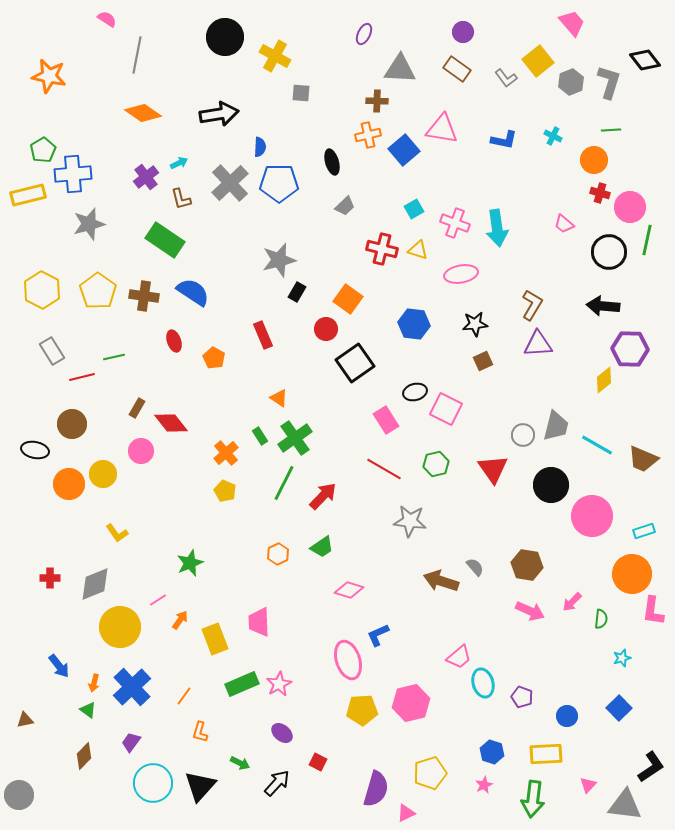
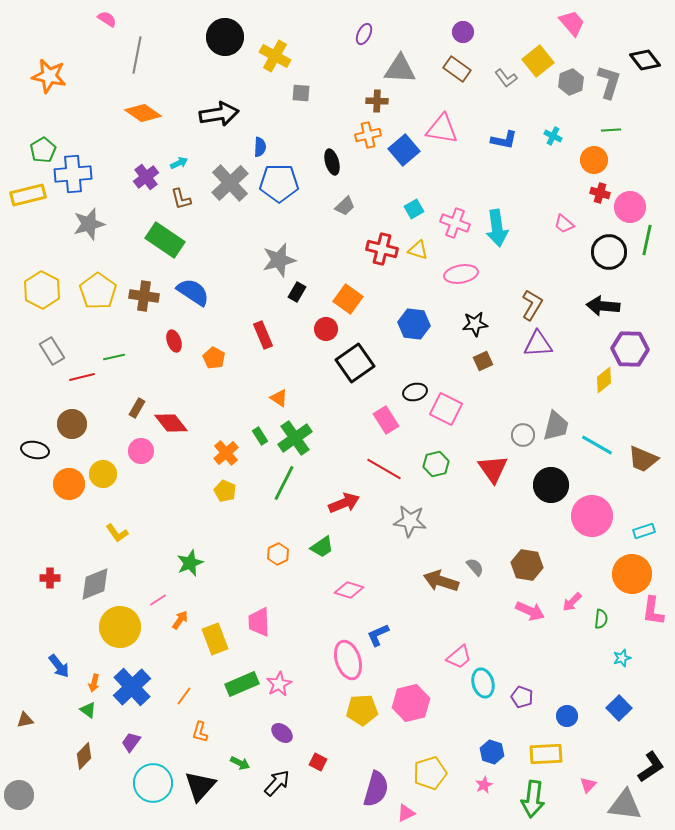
red arrow at (323, 496): moved 21 px right, 7 px down; rotated 24 degrees clockwise
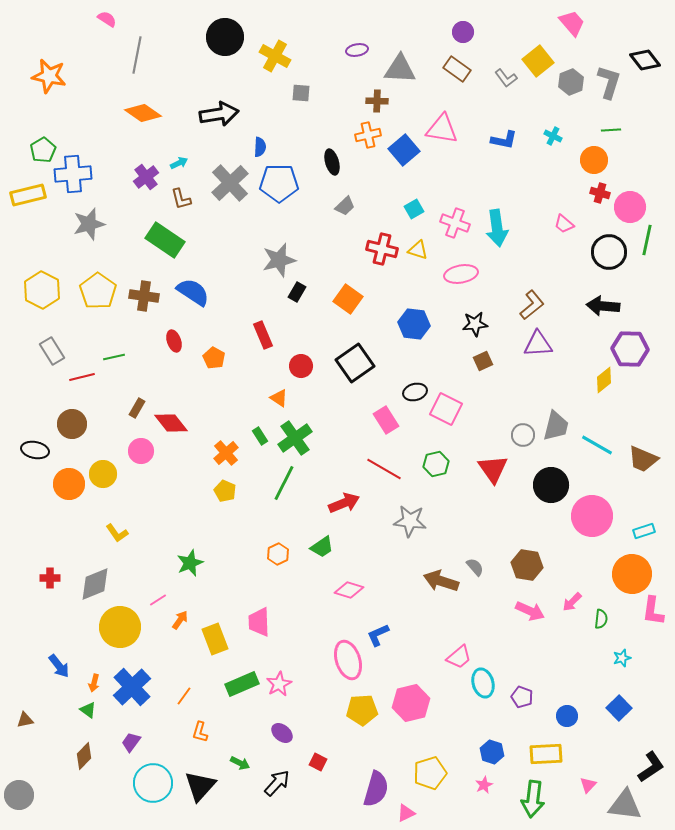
purple ellipse at (364, 34): moved 7 px left, 16 px down; rotated 55 degrees clockwise
brown L-shape at (532, 305): rotated 20 degrees clockwise
red circle at (326, 329): moved 25 px left, 37 px down
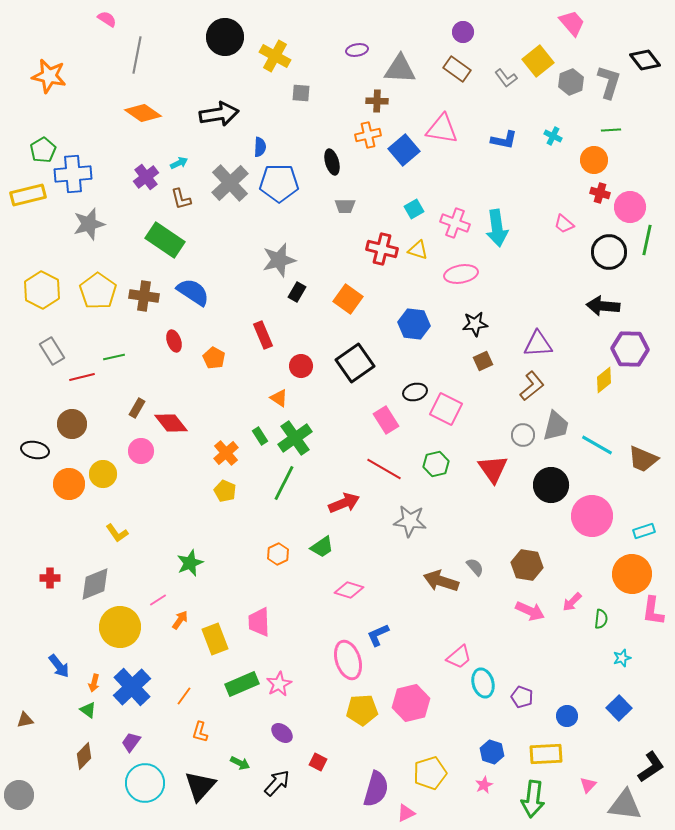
gray trapezoid at (345, 206): rotated 45 degrees clockwise
brown L-shape at (532, 305): moved 81 px down
cyan circle at (153, 783): moved 8 px left
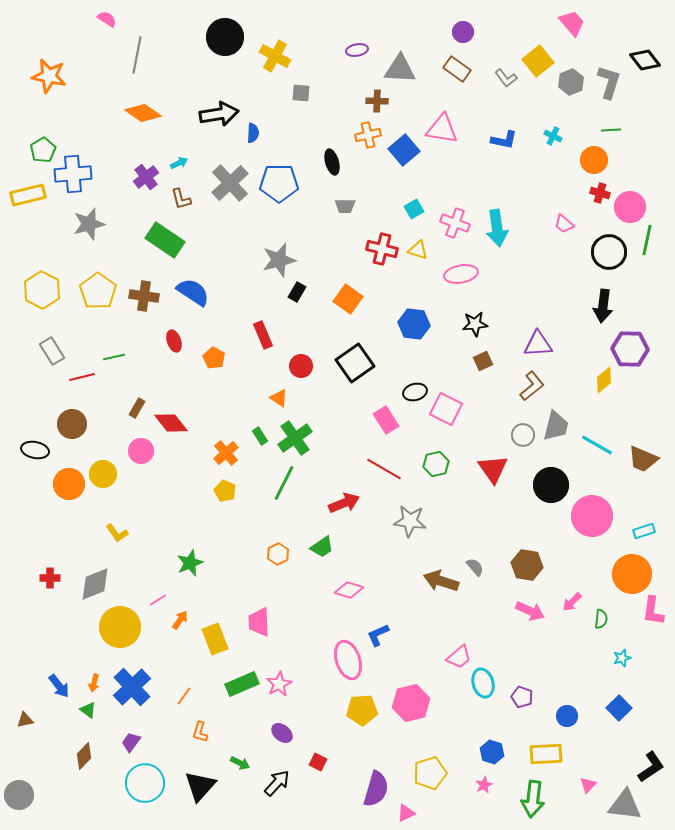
blue semicircle at (260, 147): moved 7 px left, 14 px up
black arrow at (603, 306): rotated 88 degrees counterclockwise
blue arrow at (59, 666): moved 20 px down
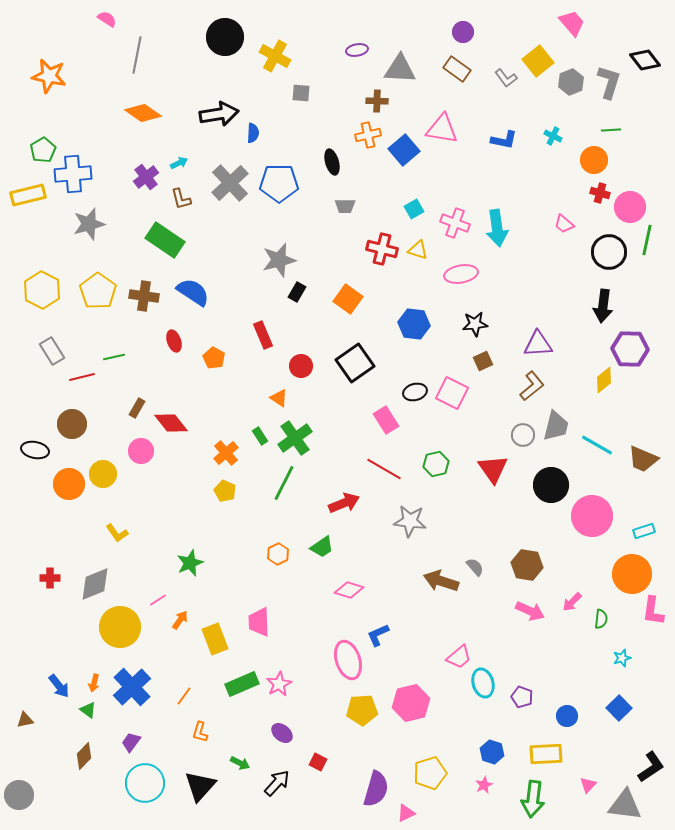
pink square at (446, 409): moved 6 px right, 16 px up
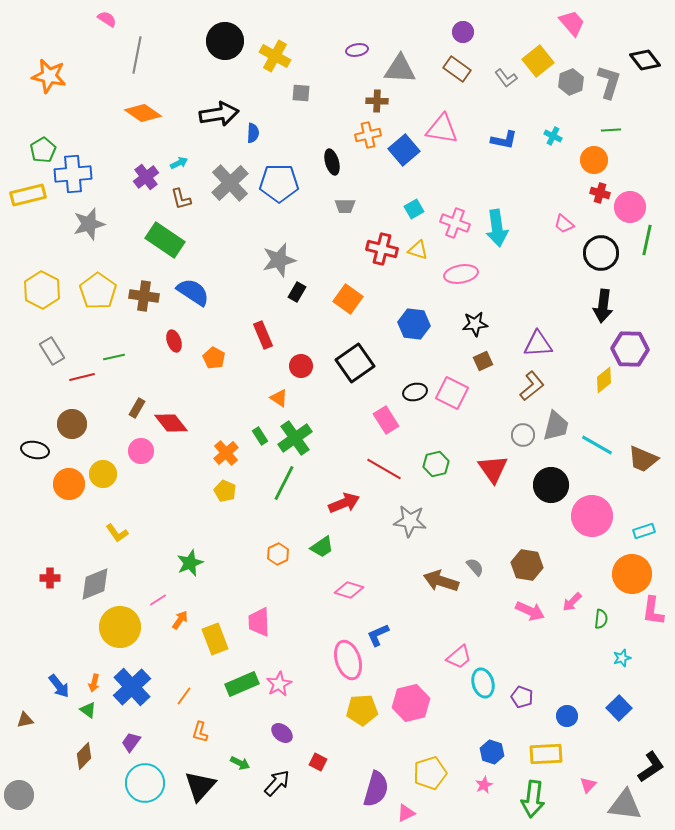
black circle at (225, 37): moved 4 px down
black circle at (609, 252): moved 8 px left, 1 px down
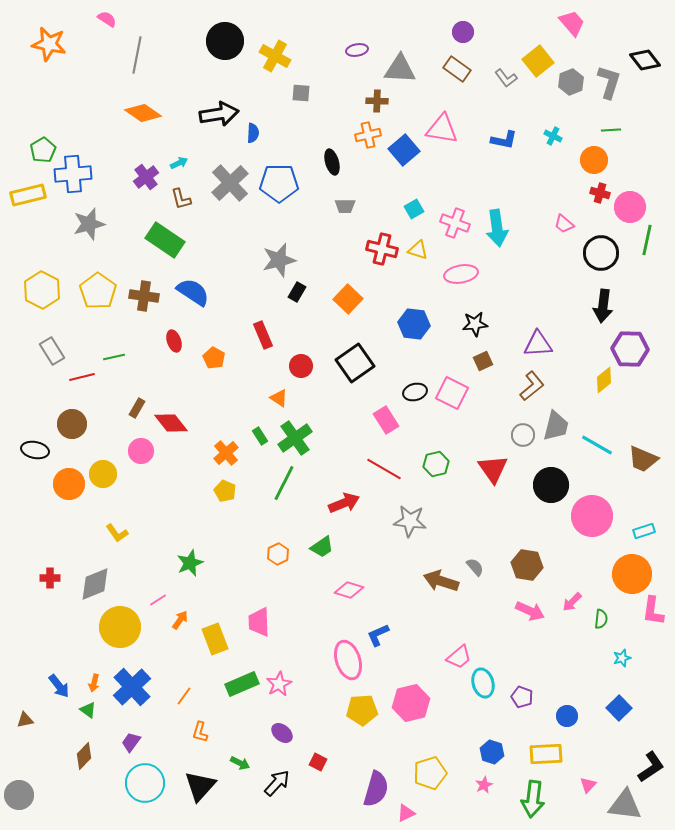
orange star at (49, 76): moved 32 px up
orange square at (348, 299): rotated 8 degrees clockwise
